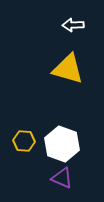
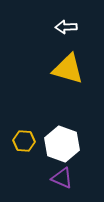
white arrow: moved 7 px left, 2 px down
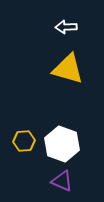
yellow hexagon: rotated 10 degrees counterclockwise
purple triangle: moved 3 px down
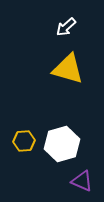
white arrow: rotated 40 degrees counterclockwise
white hexagon: rotated 24 degrees clockwise
purple triangle: moved 20 px right
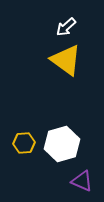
yellow triangle: moved 2 px left, 9 px up; rotated 20 degrees clockwise
yellow hexagon: moved 2 px down
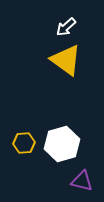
purple triangle: rotated 10 degrees counterclockwise
